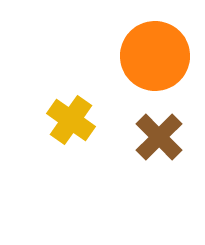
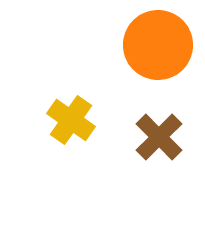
orange circle: moved 3 px right, 11 px up
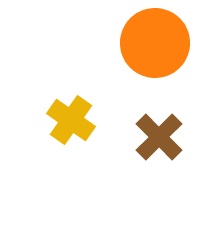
orange circle: moved 3 px left, 2 px up
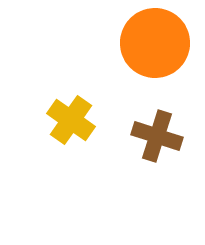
brown cross: moved 2 px left, 1 px up; rotated 27 degrees counterclockwise
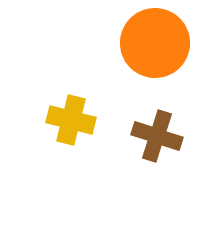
yellow cross: rotated 21 degrees counterclockwise
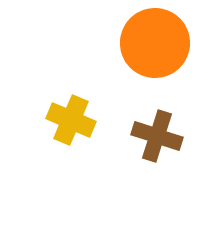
yellow cross: rotated 9 degrees clockwise
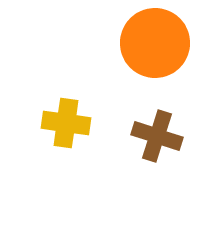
yellow cross: moved 5 px left, 3 px down; rotated 15 degrees counterclockwise
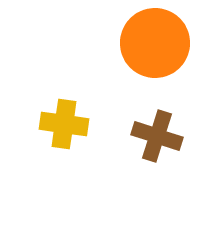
yellow cross: moved 2 px left, 1 px down
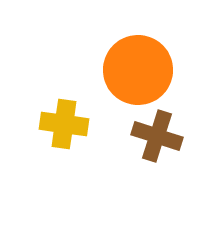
orange circle: moved 17 px left, 27 px down
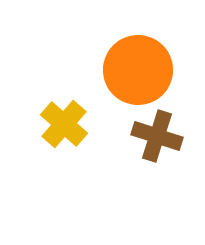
yellow cross: rotated 33 degrees clockwise
